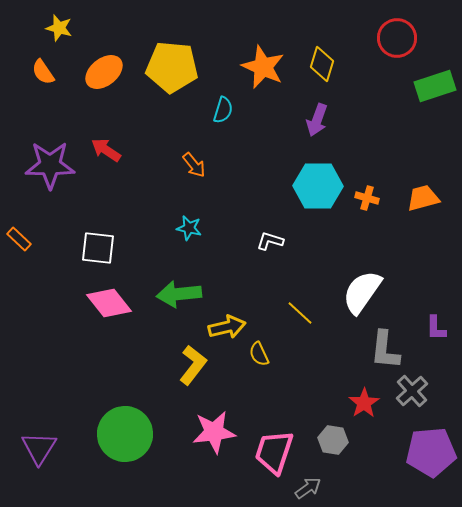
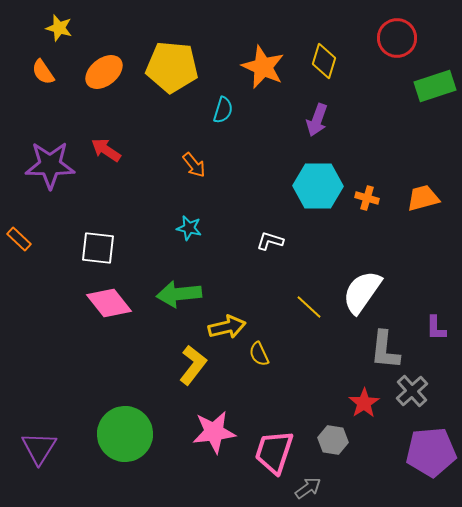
yellow diamond: moved 2 px right, 3 px up
yellow line: moved 9 px right, 6 px up
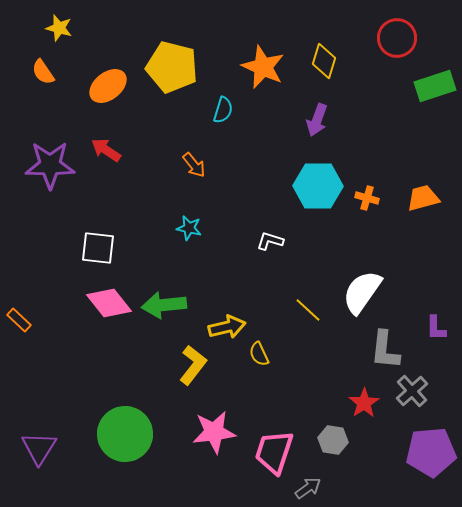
yellow pentagon: rotated 9 degrees clockwise
orange ellipse: moved 4 px right, 14 px down
orange rectangle: moved 81 px down
green arrow: moved 15 px left, 11 px down
yellow line: moved 1 px left, 3 px down
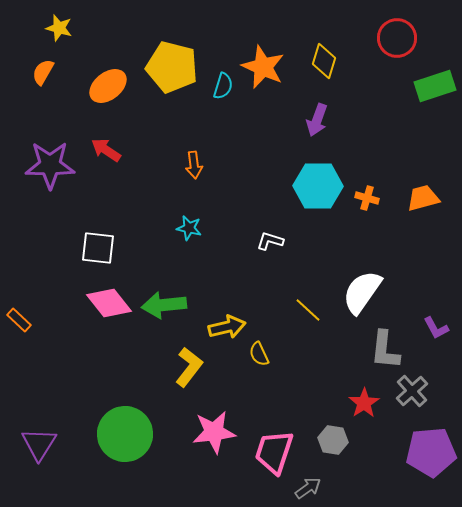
orange semicircle: rotated 64 degrees clockwise
cyan semicircle: moved 24 px up
orange arrow: rotated 32 degrees clockwise
purple L-shape: rotated 28 degrees counterclockwise
yellow L-shape: moved 4 px left, 2 px down
purple triangle: moved 4 px up
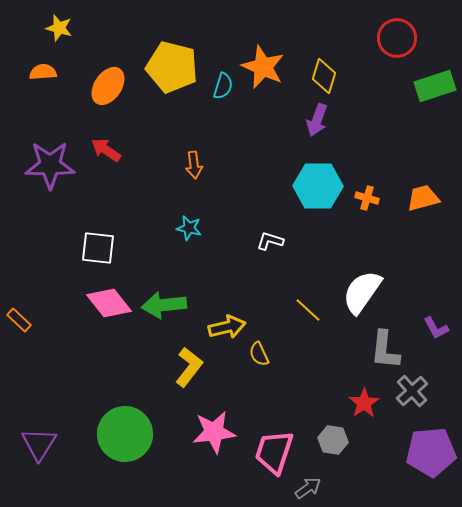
yellow diamond: moved 15 px down
orange semicircle: rotated 56 degrees clockwise
orange ellipse: rotated 18 degrees counterclockwise
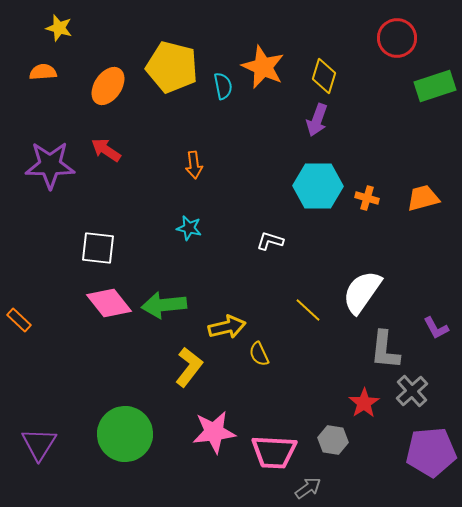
cyan semicircle: rotated 28 degrees counterclockwise
pink trapezoid: rotated 105 degrees counterclockwise
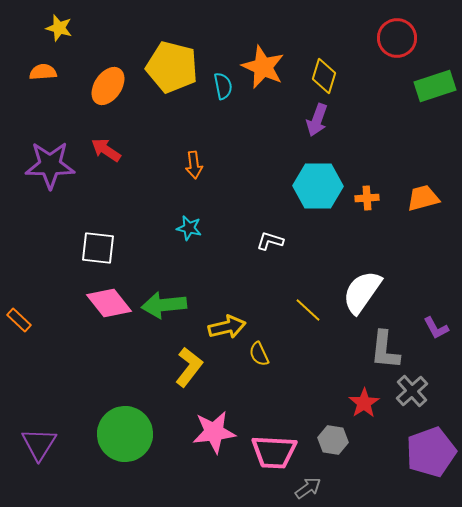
orange cross: rotated 20 degrees counterclockwise
purple pentagon: rotated 15 degrees counterclockwise
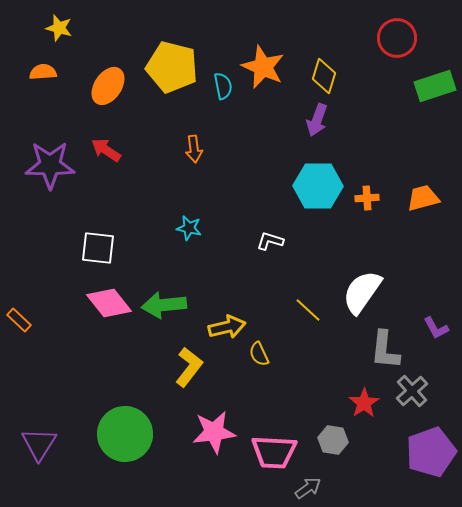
orange arrow: moved 16 px up
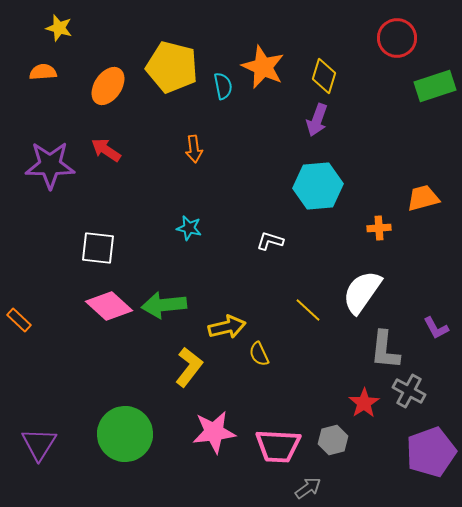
cyan hexagon: rotated 6 degrees counterclockwise
orange cross: moved 12 px right, 30 px down
pink diamond: moved 3 px down; rotated 9 degrees counterclockwise
gray cross: moved 3 px left; rotated 20 degrees counterclockwise
gray hexagon: rotated 24 degrees counterclockwise
pink trapezoid: moved 4 px right, 6 px up
